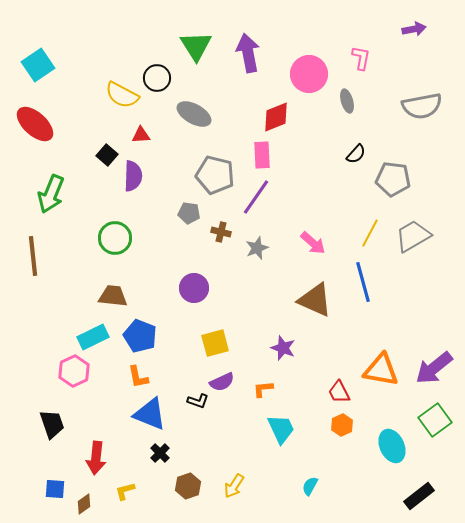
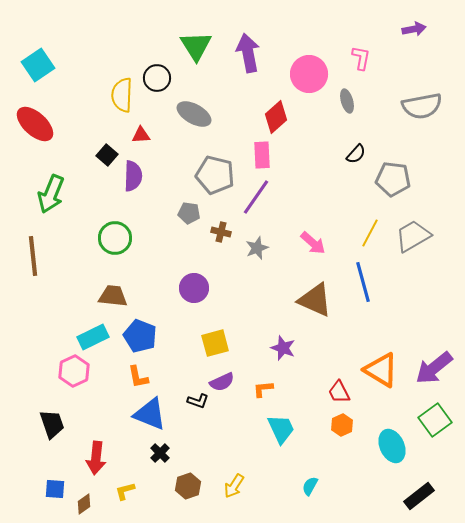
yellow semicircle at (122, 95): rotated 64 degrees clockwise
red diamond at (276, 117): rotated 20 degrees counterclockwise
orange triangle at (381, 370): rotated 21 degrees clockwise
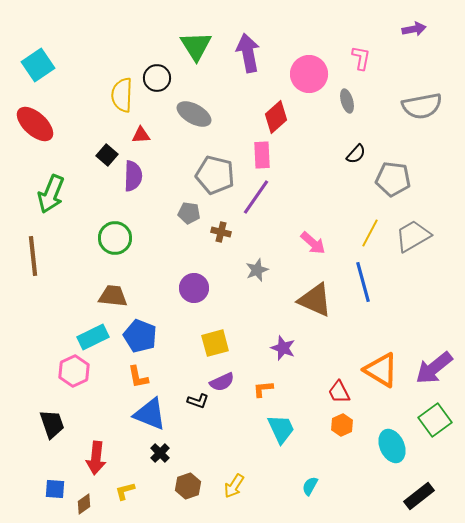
gray star at (257, 248): moved 22 px down
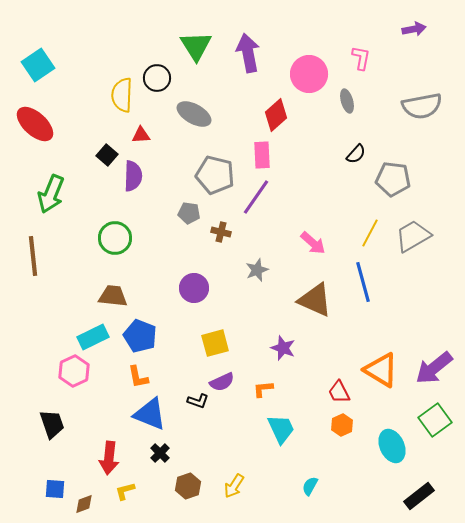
red diamond at (276, 117): moved 2 px up
red arrow at (96, 458): moved 13 px right
brown diamond at (84, 504): rotated 15 degrees clockwise
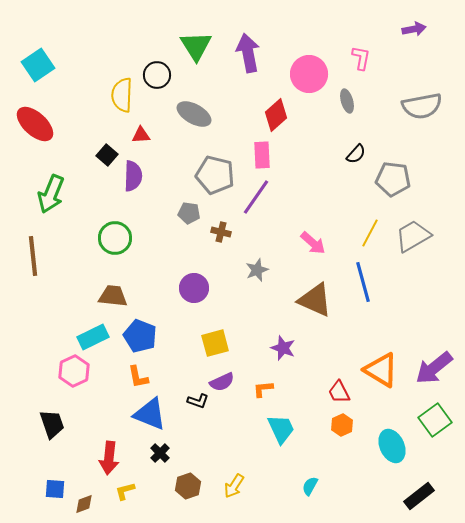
black circle at (157, 78): moved 3 px up
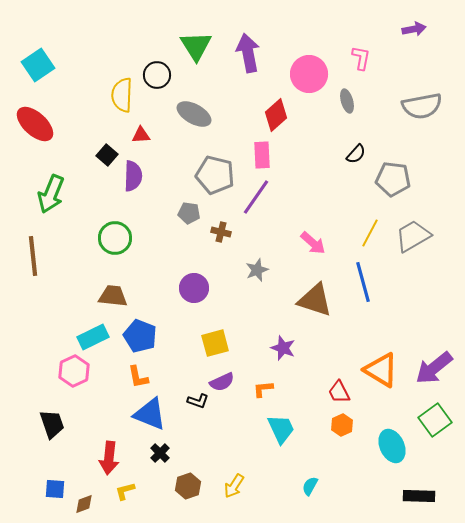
brown triangle at (315, 300): rotated 6 degrees counterclockwise
black rectangle at (419, 496): rotated 40 degrees clockwise
